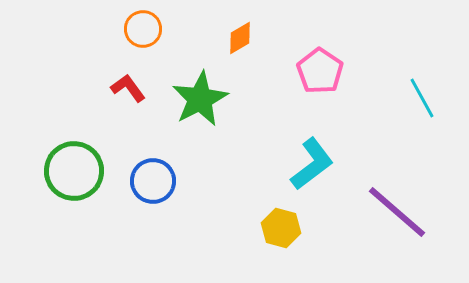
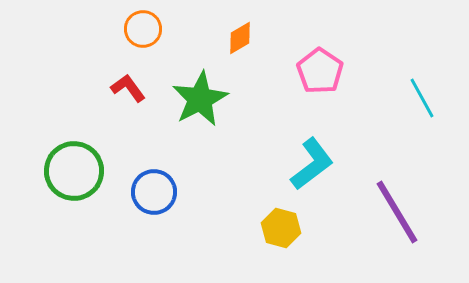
blue circle: moved 1 px right, 11 px down
purple line: rotated 18 degrees clockwise
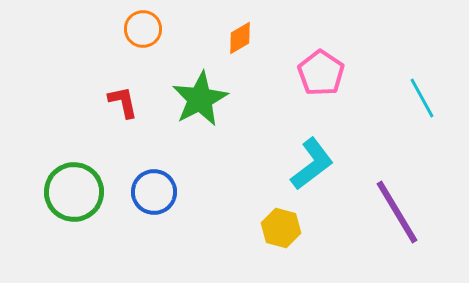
pink pentagon: moved 1 px right, 2 px down
red L-shape: moved 5 px left, 14 px down; rotated 24 degrees clockwise
green circle: moved 21 px down
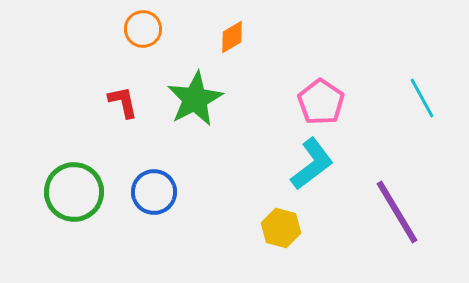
orange diamond: moved 8 px left, 1 px up
pink pentagon: moved 29 px down
green star: moved 5 px left
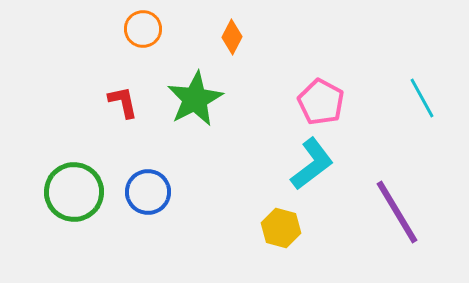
orange diamond: rotated 32 degrees counterclockwise
pink pentagon: rotated 6 degrees counterclockwise
blue circle: moved 6 px left
